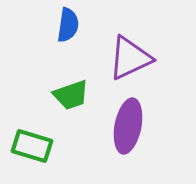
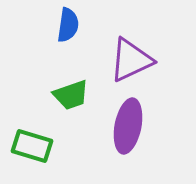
purple triangle: moved 1 px right, 2 px down
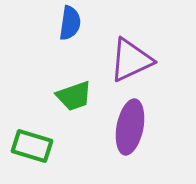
blue semicircle: moved 2 px right, 2 px up
green trapezoid: moved 3 px right, 1 px down
purple ellipse: moved 2 px right, 1 px down
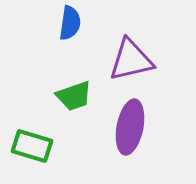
purple triangle: rotated 12 degrees clockwise
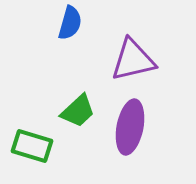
blue semicircle: rotated 8 degrees clockwise
purple triangle: moved 2 px right
green trapezoid: moved 4 px right, 15 px down; rotated 24 degrees counterclockwise
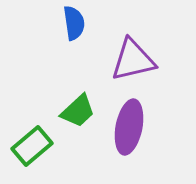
blue semicircle: moved 4 px right; rotated 24 degrees counterclockwise
purple ellipse: moved 1 px left
green rectangle: rotated 57 degrees counterclockwise
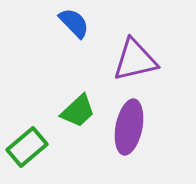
blue semicircle: rotated 36 degrees counterclockwise
purple triangle: moved 2 px right
green rectangle: moved 5 px left, 1 px down
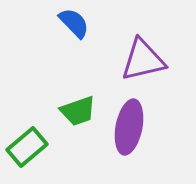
purple triangle: moved 8 px right
green trapezoid: rotated 24 degrees clockwise
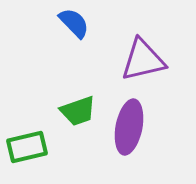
green rectangle: rotated 27 degrees clockwise
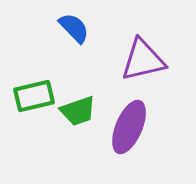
blue semicircle: moved 5 px down
purple ellipse: rotated 12 degrees clockwise
green rectangle: moved 7 px right, 51 px up
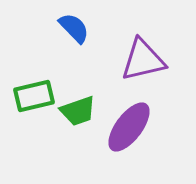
purple ellipse: rotated 14 degrees clockwise
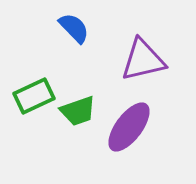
green rectangle: rotated 12 degrees counterclockwise
